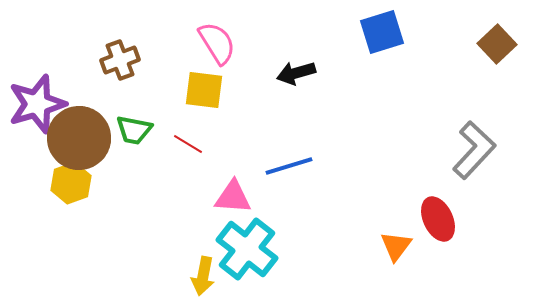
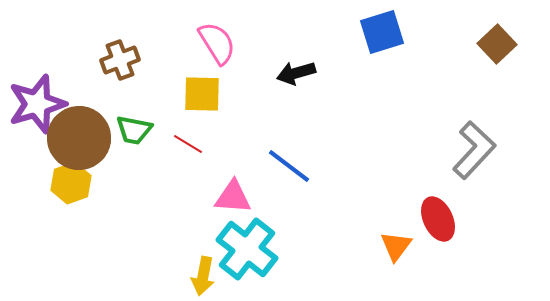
yellow square: moved 2 px left, 4 px down; rotated 6 degrees counterclockwise
blue line: rotated 54 degrees clockwise
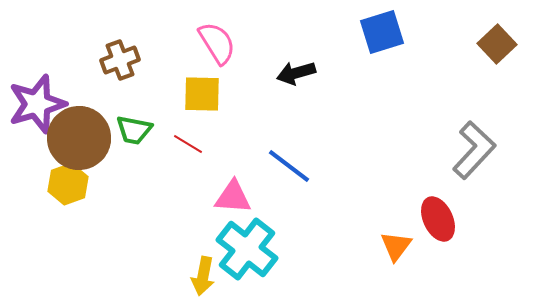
yellow hexagon: moved 3 px left, 1 px down
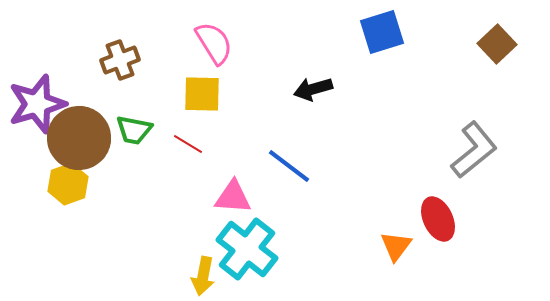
pink semicircle: moved 3 px left
black arrow: moved 17 px right, 16 px down
gray L-shape: rotated 8 degrees clockwise
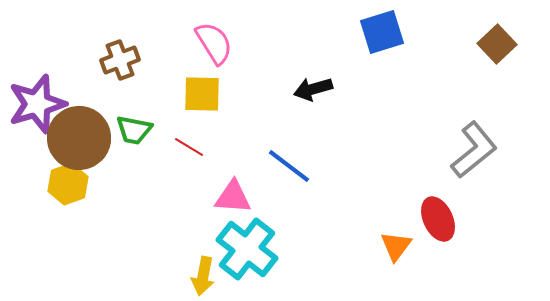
red line: moved 1 px right, 3 px down
